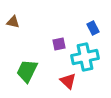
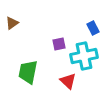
brown triangle: moved 1 px left, 1 px down; rotated 48 degrees counterclockwise
cyan cross: moved 1 px left, 1 px up
green trapezoid: moved 1 px right, 1 px down; rotated 15 degrees counterclockwise
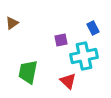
purple square: moved 2 px right, 4 px up
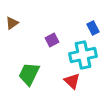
purple square: moved 9 px left; rotated 16 degrees counterclockwise
cyan cross: moved 1 px left, 1 px up
green trapezoid: moved 1 px right, 2 px down; rotated 15 degrees clockwise
red triangle: moved 4 px right
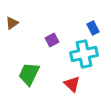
cyan cross: moved 1 px right, 1 px up
red triangle: moved 3 px down
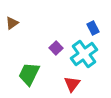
purple square: moved 4 px right, 8 px down; rotated 16 degrees counterclockwise
cyan cross: rotated 24 degrees counterclockwise
red triangle: rotated 24 degrees clockwise
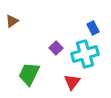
brown triangle: moved 2 px up
cyan cross: moved 1 px right; rotated 20 degrees clockwise
red triangle: moved 2 px up
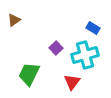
brown triangle: moved 2 px right, 1 px up
blue rectangle: rotated 32 degrees counterclockwise
cyan cross: moved 1 px down
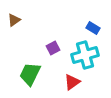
purple square: moved 3 px left; rotated 16 degrees clockwise
green trapezoid: moved 1 px right
red triangle: rotated 18 degrees clockwise
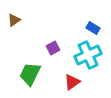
cyan cross: moved 3 px right; rotated 8 degrees counterclockwise
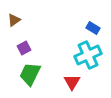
purple square: moved 29 px left
red triangle: rotated 24 degrees counterclockwise
